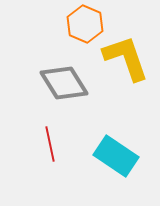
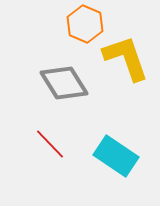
red line: rotated 32 degrees counterclockwise
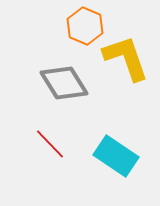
orange hexagon: moved 2 px down
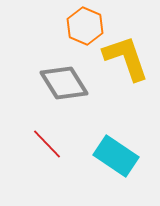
red line: moved 3 px left
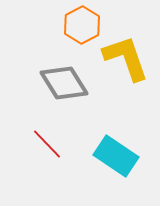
orange hexagon: moved 3 px left, 1 px up; rotated 9 degrees clockwise
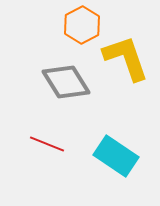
gray diamond: moved 2 px right, 1 px up
red line: rotated 24 degrees counterclockwise
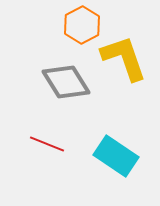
yellow L-shape: moved 2 px left
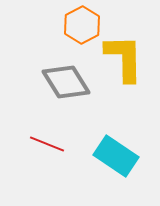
yellow L-shape: rotated 18 degrees clockwise
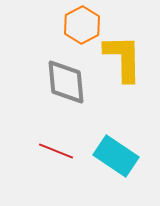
yellow L-shape: moved 1 px left
gray diamond: rotated 27 degrees clockwise
red line: moved 9 px right, 7 px down
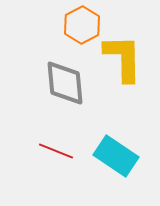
gray diamond: moved 1 px left, 1 px down
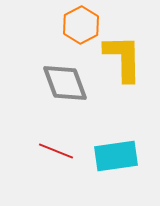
orange hexagon: moved 1 px left
gray diamond: rotated 15 degrees counterclockwise
cyan rectangle: rotated 42 degrees counterclockwise
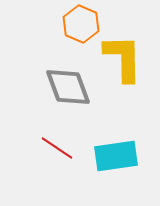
orange hexagon: moved 1 px up; rotated 9 degrees counterclockwise
gray diamond: moved 3 px right, 4 px down
red line: moved 1 px right, 3 px up; rotated 12 degrees clockwise
